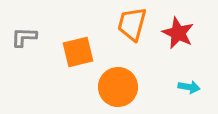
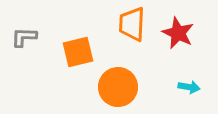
orange trapezoid: rotated 12 degrees counterclockwise
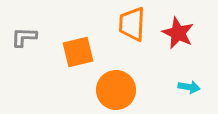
orange circle: moved 2 px left, 3 px down
